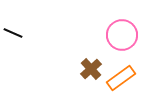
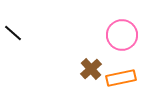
black line: rotated 18 degrees clockwise
orange rectangle: rotated 24 degrees clockwise
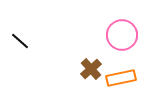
black line: moved 7 px right, 8 px down
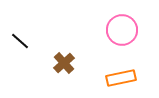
pink circle: moved 5 px up
brown cross: moved 27 px left, 6 px up
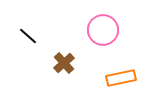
pink circle: moved 19 px left
black line: moved 8 px right, 5 px up
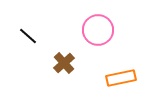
pink circle: moved 5 px left
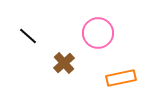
pink circle: moved 3 px down
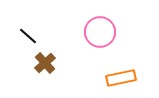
pink circle: moved 2 px right, 1 px up
brown cross: moved 19 px left
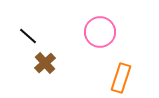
orange rectangle: rotated 60 degrees counterclockwise
